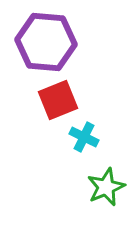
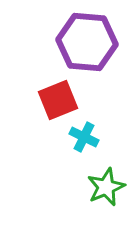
purple hexagon: moved 41 px right
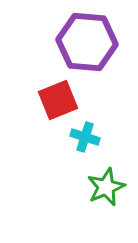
cyan cross: moved 1 px right; rotated 8 degrees counterclockwise
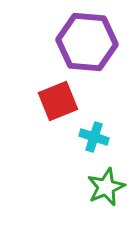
red square: moved 1 px down
cyan cross: moved 9 px right
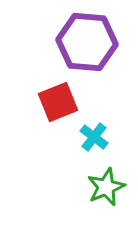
red square: moved 1 px down
cyan cross: rotated 20 degrees clockwise
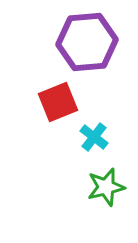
purple hexagon: rotated 10 degrees counterclockwise
green star: rotated 9 degrees clockwise
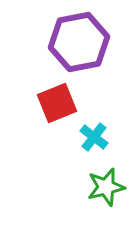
purple hexagon: moved 8 px left; rotated 6 degrees counterclockwise
red square: moved 1 px left, 1 px down
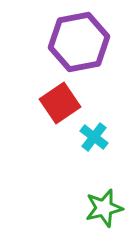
red square: moved 3 px right; rotated 12 degrees counterclockwise
green star: moved 2 px left, 21 px down
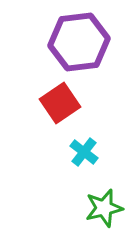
purple hexagon: rotated 4 degrees clockwise
cyan cross: moved 10 px left, 15 px down
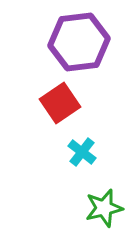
cyan cross: moved 2 px left
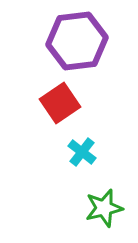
purple hexagon: moved 2 px left, 1 px up
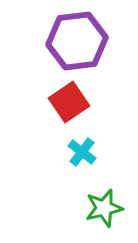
red square: moved 9 px right, 1 px up
